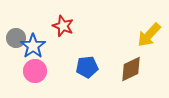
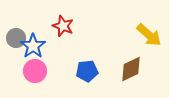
yellow arrow: rotated 92 degrees counterclockwise
blue pentagon: moved 4 px down
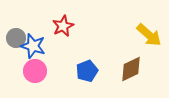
red star: rotated 25 degrees clockwise
blue star: rotated 20 degrees counterclockwise
blue pentagon: rotated 15 degrees counterclockwise
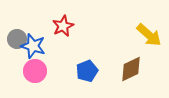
gray circle: moved 1 px right, 1 px down
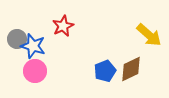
blue pentagon: moved 18 px right
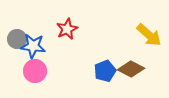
red star: moved 4 px right, 3 px down
blue star: rotated 10 degrees counterclockwise
brown diamond: rotated 52 degrees clockwise
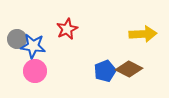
yellow arrow: moved 6 px left, 1 px up; rotated 44 degrees counterclockwise
brown diamond: moved 2 px left
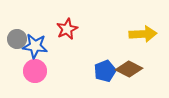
blue star: moved 2 px right
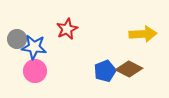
blue star: moved 1 px left, 1 px down
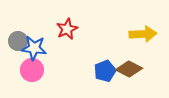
gray circle: moved 1 px right, 2 px down
blue star: moved 1 px down
pink circle: moved 3 px left, 1 px up
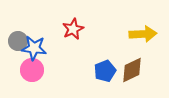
red star: moved 6 px right
brown diamond: moved 3 px right, 1 px down; rotated 52 degrees counterclockwise
